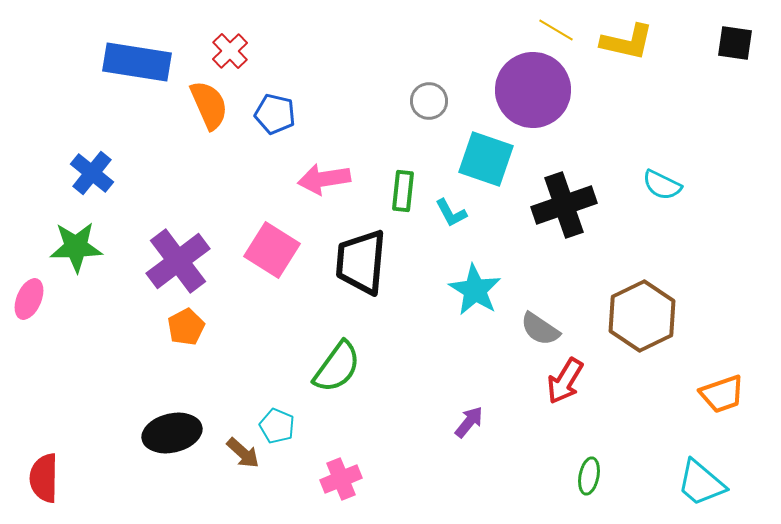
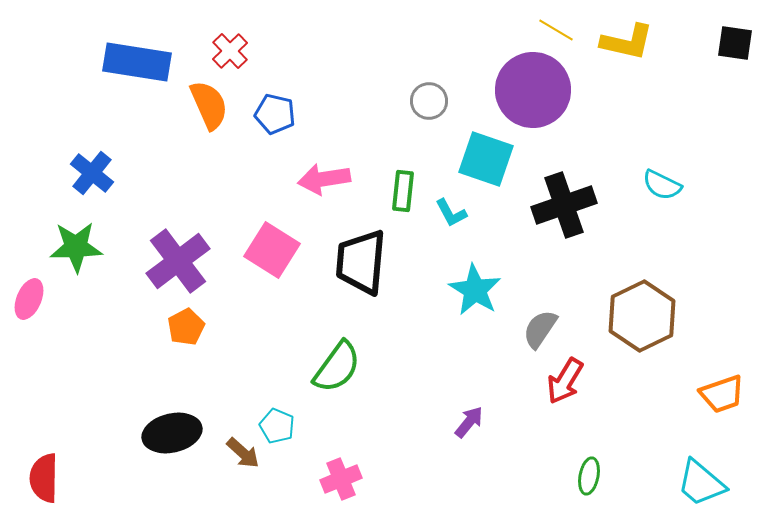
gray semicircle: rotated 90 degrees clockwise
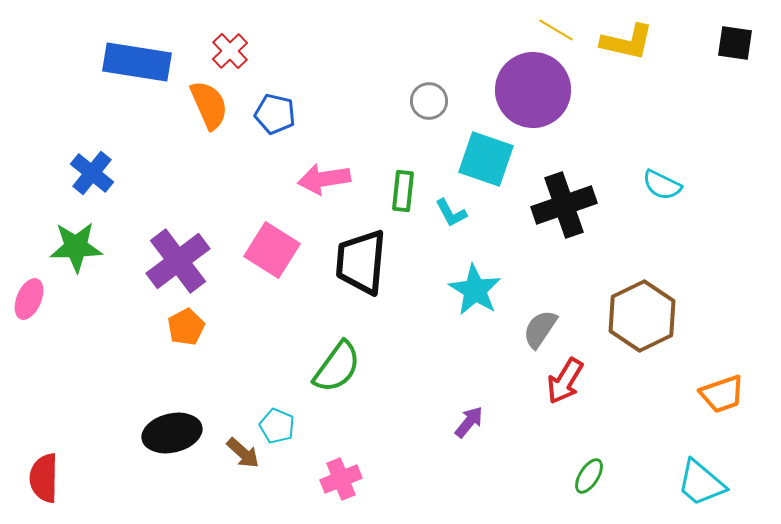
green ellipse: rotated 21 degrees clockwise
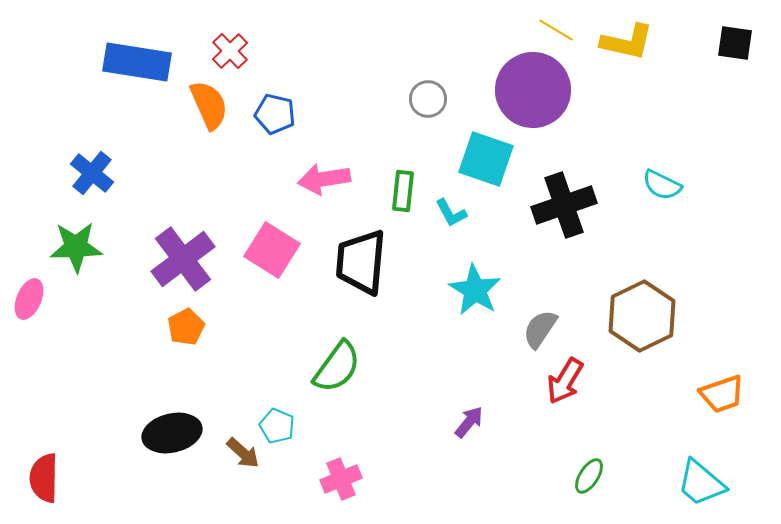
gray circle: moved 1 px left, 2 px up
purple cross: moved 5 px right, 2 px up
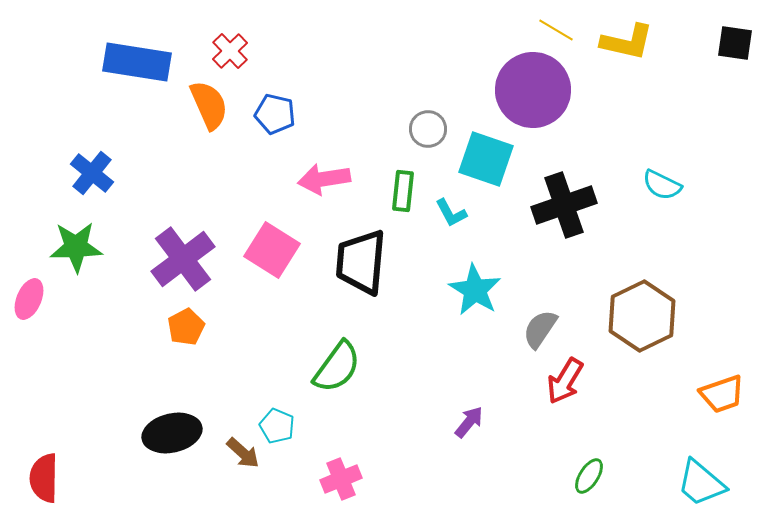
gray circle: moved 30 px down
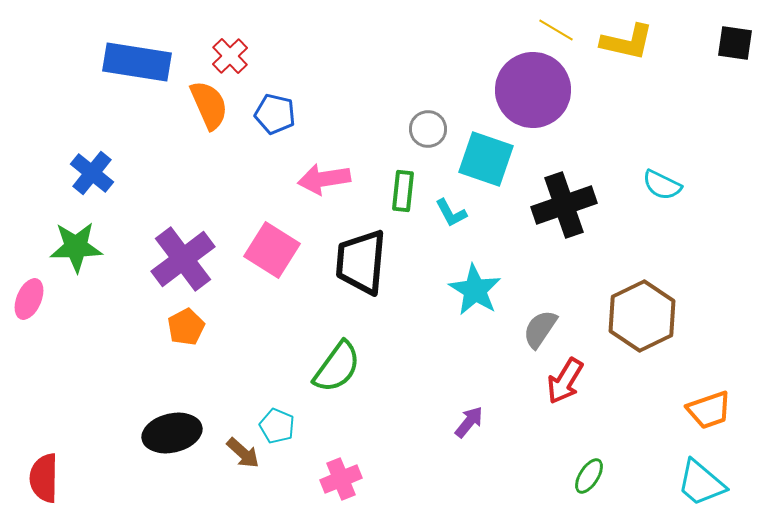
red cross: moved 5 px down
orange trapezoid: moved 13 px left, 16 px down
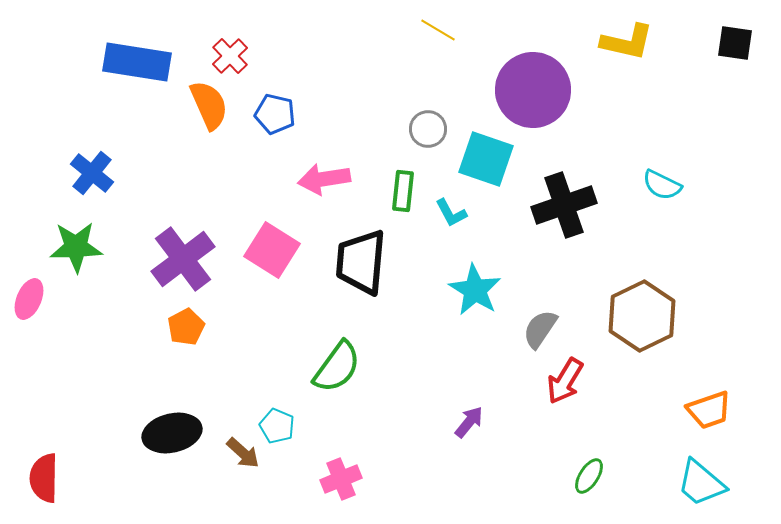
yellow line: moved 118 px left
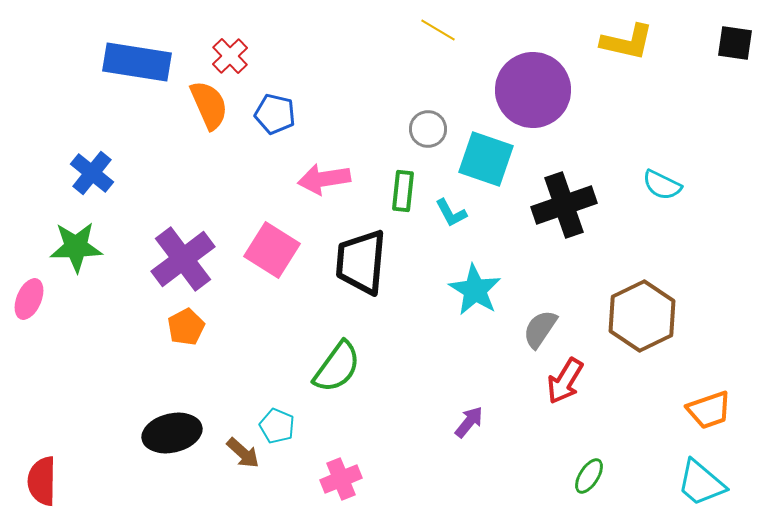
red semicircle: moved 2 px left, 3 px down
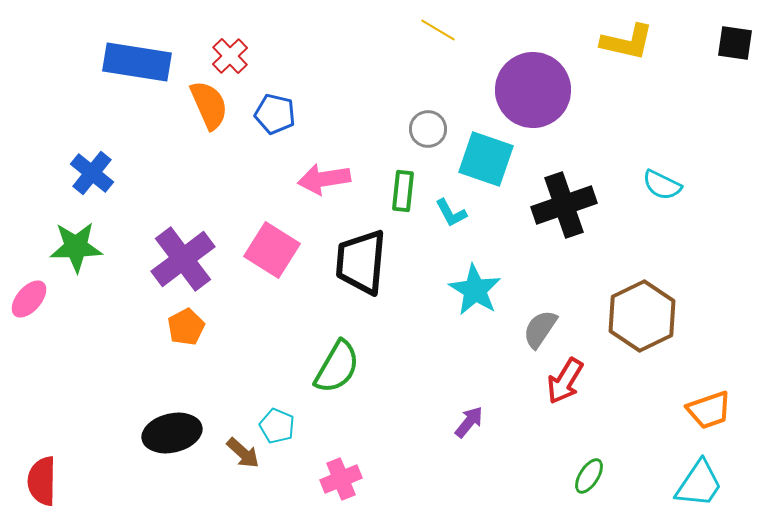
pink ellipse: rotated 18 degrees clockwise
green semicircle: rotated 6 degrees counterclockwise
cyan trapezoid: moved 2 px left, 1 px down; rotated 96 degrees counterclockwise
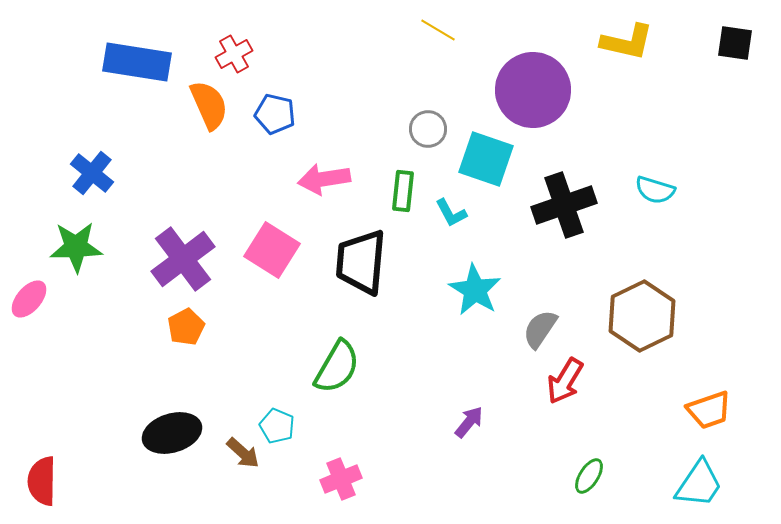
red cross: moved 4 px right, 2 px up; rotated 15 degrees clockwise
cyan semicircle: moved 7 px left, 5 px down; rotated 9 degrees counterclockwise
black ellipse: rotated 4 degrees counterclockwise
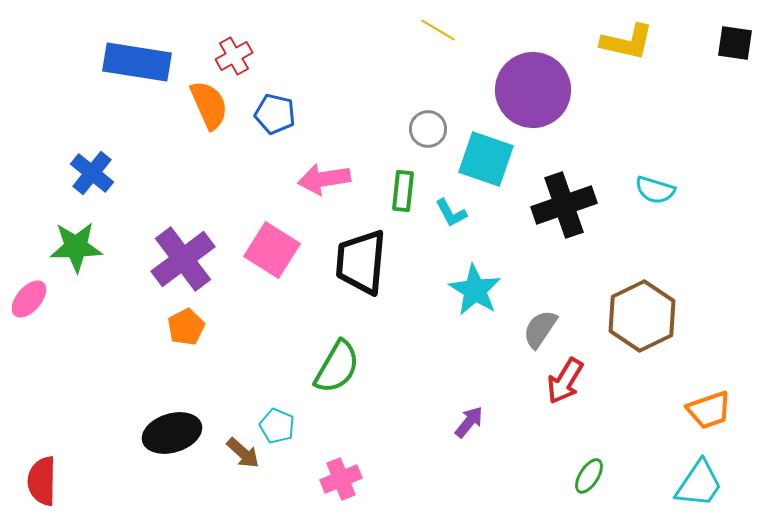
red cross: moved 2 px down
